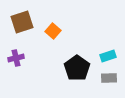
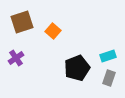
purple cross: rotated 21 degrees counterclockwise
black pentagon: rotated 15 degrees clockwise
gray rectangle: rotated 70 degrees counterclockwise
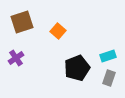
orange square: moved 5 px right
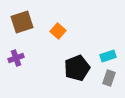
purple cross: rotated 14 degrees clockwise
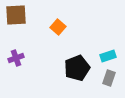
brown square: moved 6 px left, 7 px up; rotated 15 degrees clockwise
orange square: moved 4 px up
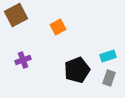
brown square: rotated 25 degrees counterclockwise
orange square: rotated 21 degrees clockwise
purple cross: moved 7 px right, 2 px down
black pentagon: moved 2 px down
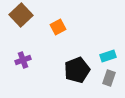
brown square: moved 5 px right; rotated 15 degrees counterclockwise
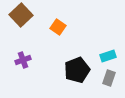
orange square: rotated 28 degrees counterclockwise
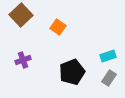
black pentagon: moved 5 px left, 2 px down
gray rectangle: rotated 14 degrees clockwise
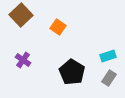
purple cross: rotated 35 degrees counterclockwise
black pentagon: rotated 20 degrees counterclockwise
